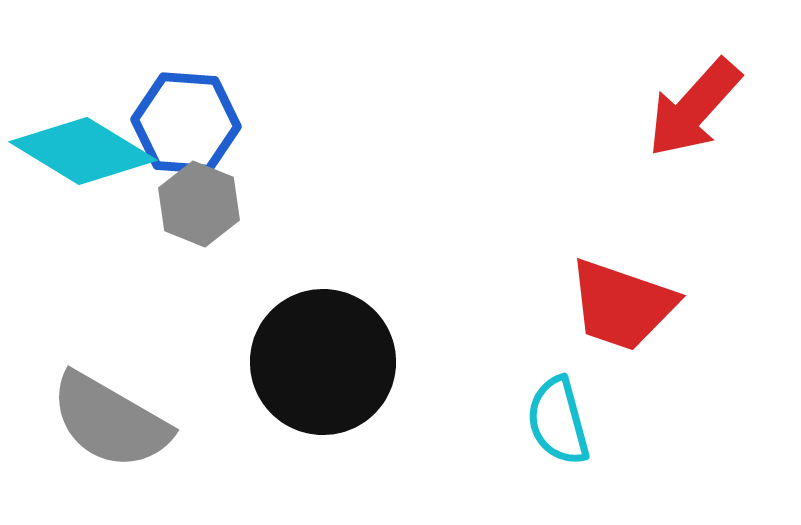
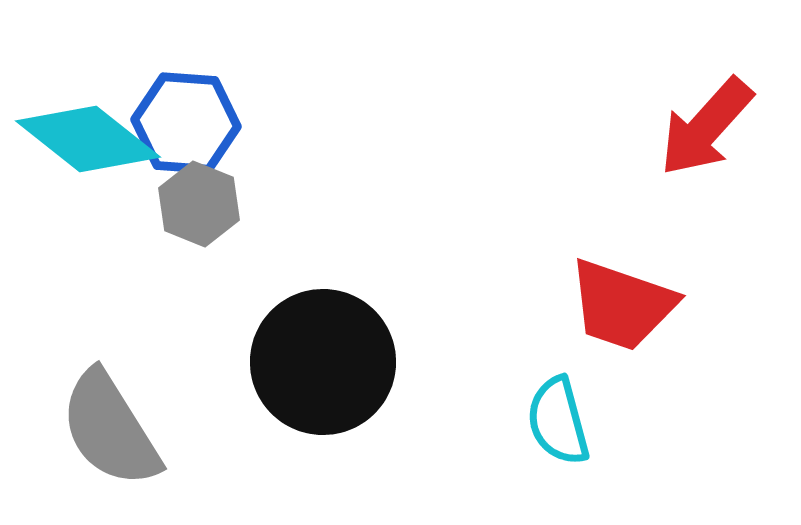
red arrow: moved 12 px right, 19 px down
cyan diamond: moved 5 px right, 12 px up; rotated 7 degrees clockwise
gray semicircle: moved 8 px down; rotated 28 degrees clockwise
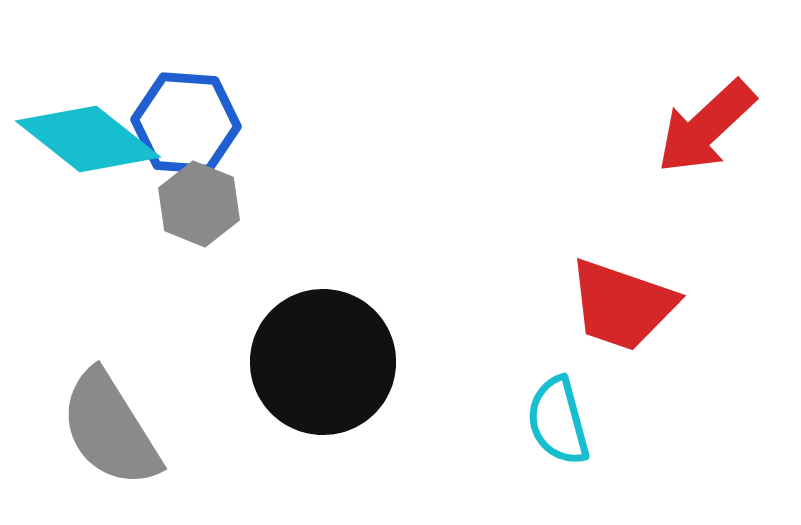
red arrow: rotated 5 degrees clockwise
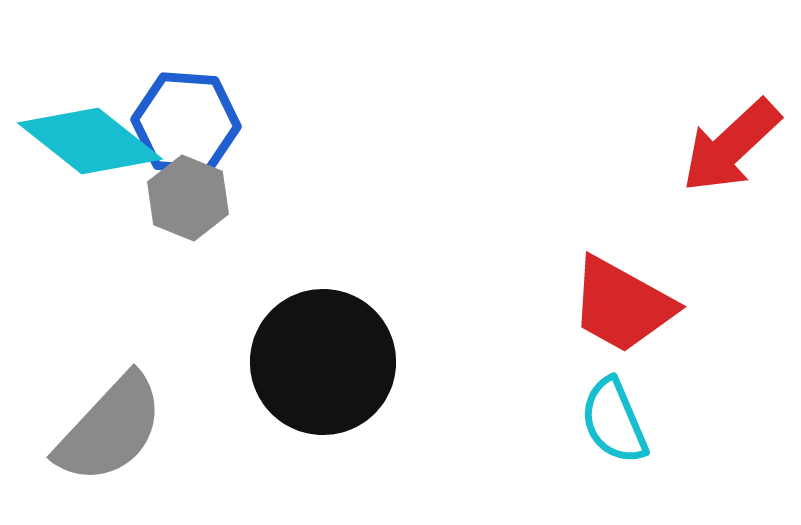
red arrow: moved 25 px right, 19 px down
cyan diamond: moved 2 px right, 2 px down
gray hexagon: moved 11 px left, 6 px up
red trapezoid: rotated 10 degrees clockwise
cyan semicircle: moved 56 px right; rotated 8 degrees counterclockwise
gray semicircle: rotated 105 degrees counterclockwise
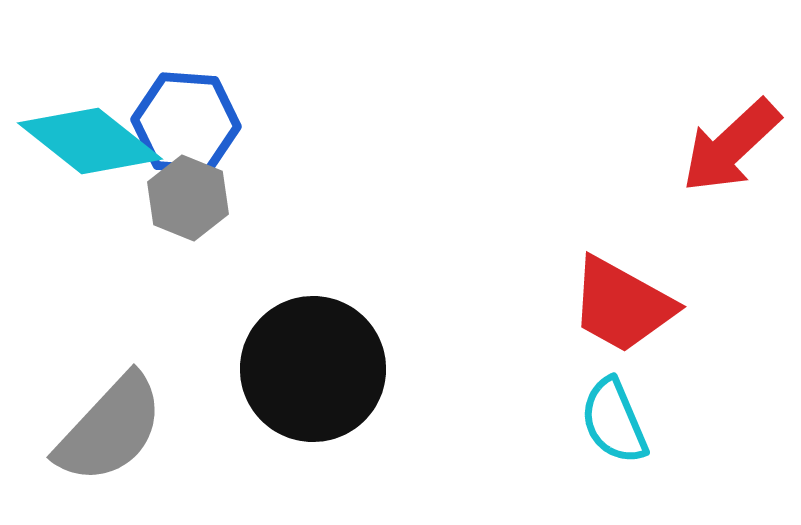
black circle: moved 10 px left, 7 px down
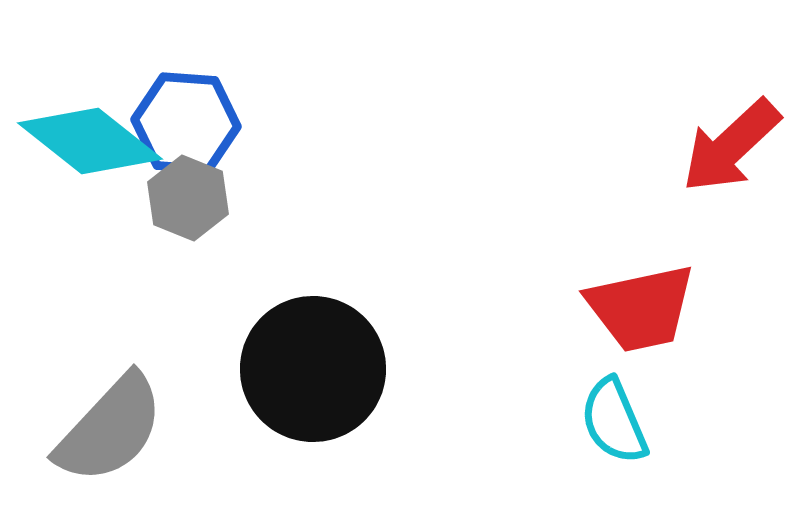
red trapezoid: moved 19 px right, 3 px down; rotated 41 degrees counterclockwise
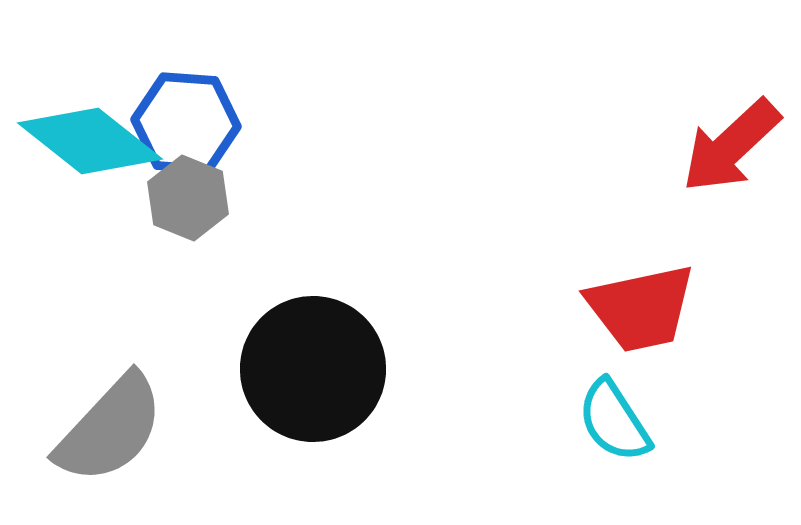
cyan semicircle: rotated 10 degrees counterclockwise
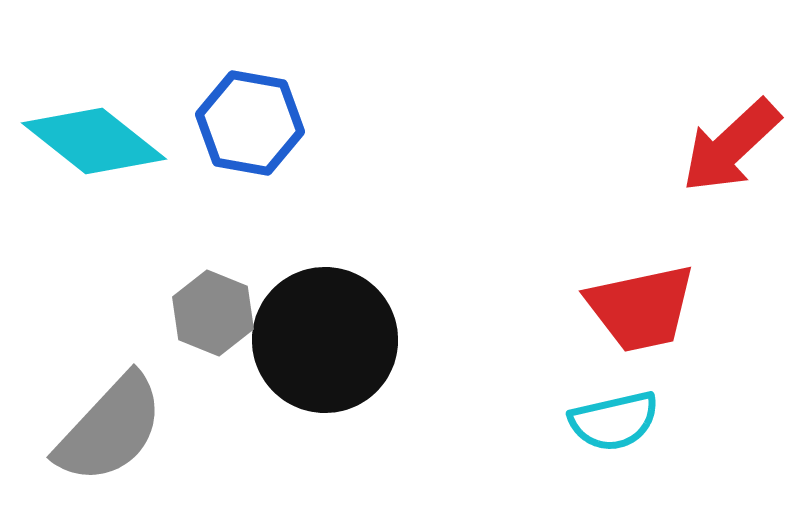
blue hexagon: moved 64 px right; rotated 6 degrees clockwise
cyan diamond: moved 4 px right
gray hexagon: moved 25 px right, 115 px down
black circle: moved 12 px right, 29 px up
cyan semicircle: rotated 70 degrees counterclockwise
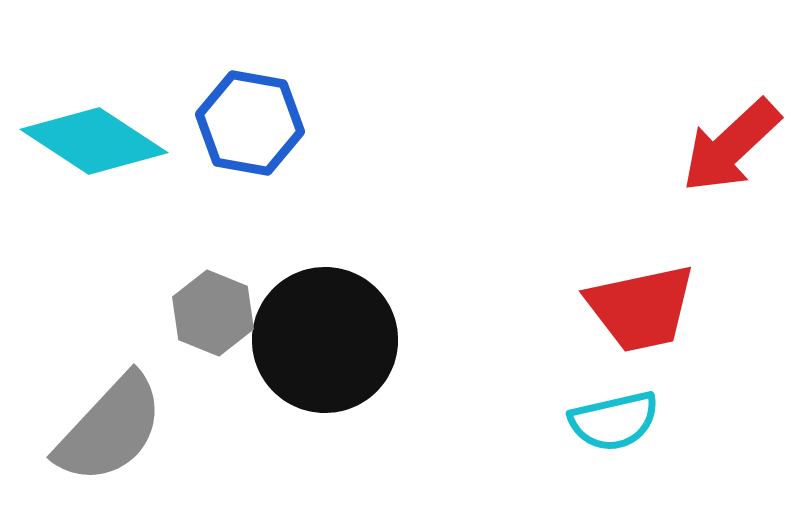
cyan diamond: rotated 5 degrees counterclockwise
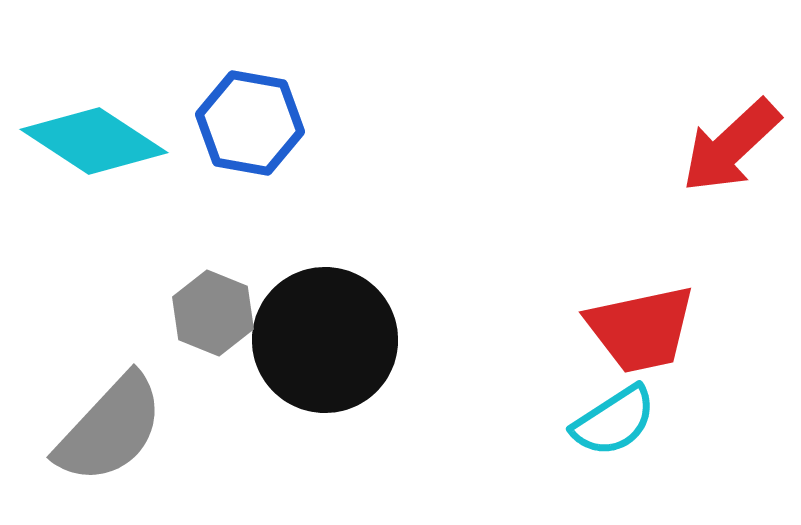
red trapezoid: moved 21 px down
cyan semicircle: rotated 20 degrees counterclockwise
